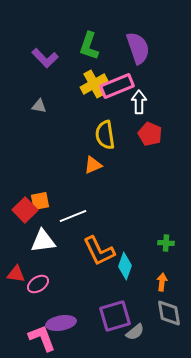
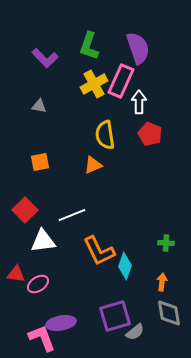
pink rectangle: moved 4 px right, 5 px up; rotated 44 degrees counterclockwise
orange square: moved 39 px up
white line: moved 1 px left, 1 px up
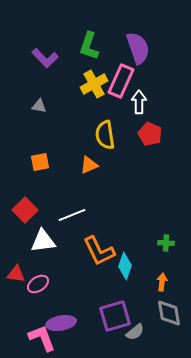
orange triangle: moved 4 px left
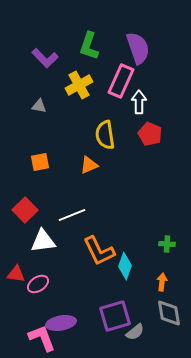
yellow cross: moved 15 px left, 1 px down
green cross: moved 1 px right, 1 px down
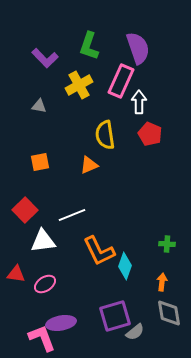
pink ellipse: moved 7 px right
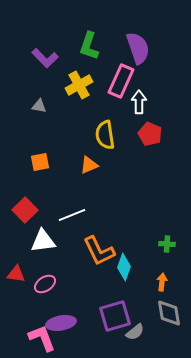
cyan diamond: moved 1 px left, 1 px down
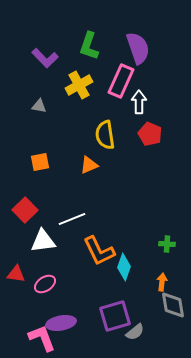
white line: moved 4 px down
gray diamond: moved 4 px right, 8 px up
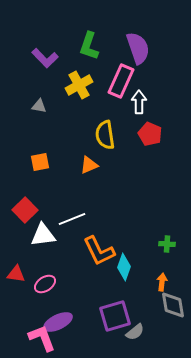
white triangle: moved 6 px up
purple ellipse: moved 3 px left, 1 px up; rotated 16 degrees counterclockwise
